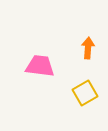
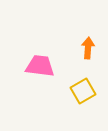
yellow square: moved 2 px left, 2 px up
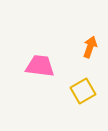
orange arrow: moved 2 px right, 1 px up; rotated 15 degrees clockwise
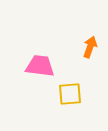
yellow square: moved 13 px left, 3 px down; rotated 25 degrees clockwise
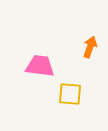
yellow square: rotated 10 degrees clockwise
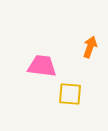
pink trapezoid: moved 2 px right
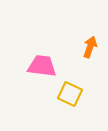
yellow square: rotated 20 degrees clockwise
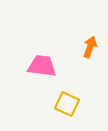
yellow square: moved 3 px left, 10 px down
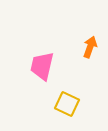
pink trapezoid: rotated 84 degrees counterclockwise
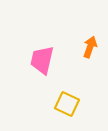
pink trapezoid: moved 6 px up
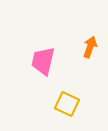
pink trapezoid: moved 1 px right, 1 px down
